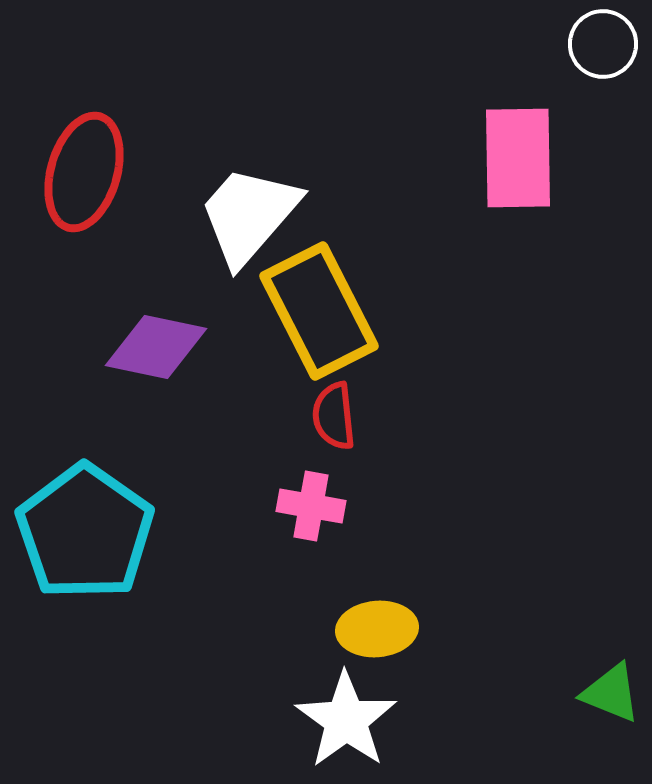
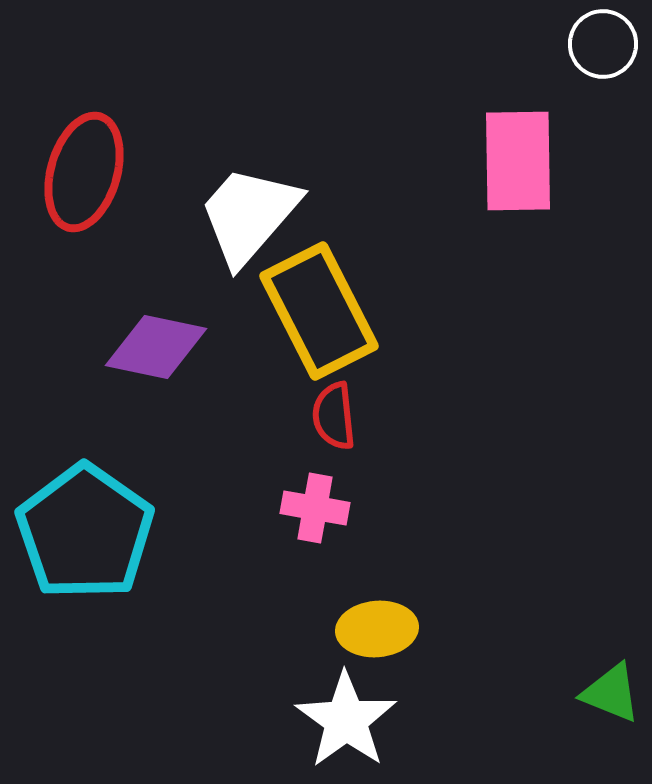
pink rectangle: moved 3 px down
pink cross: moved 4 px right, 2 px down
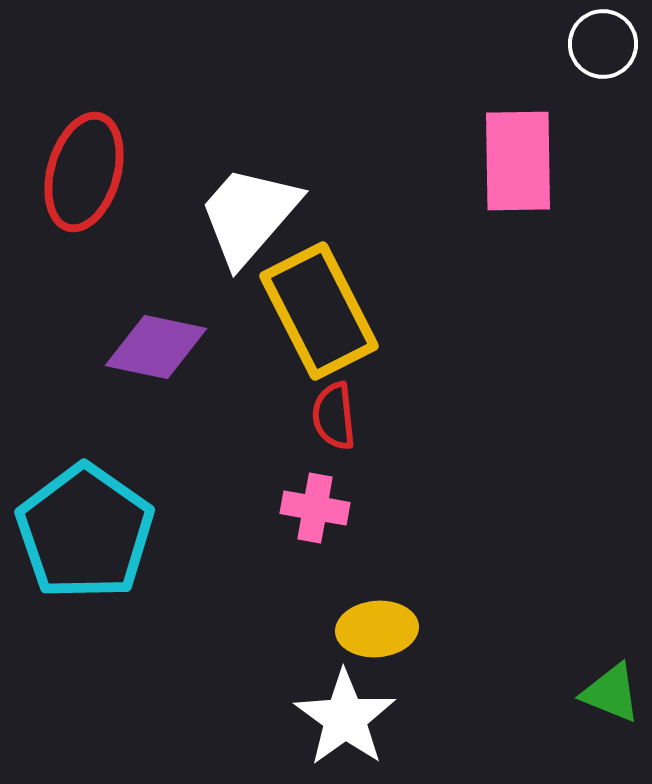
white star: moved 1 px left, 2 px up
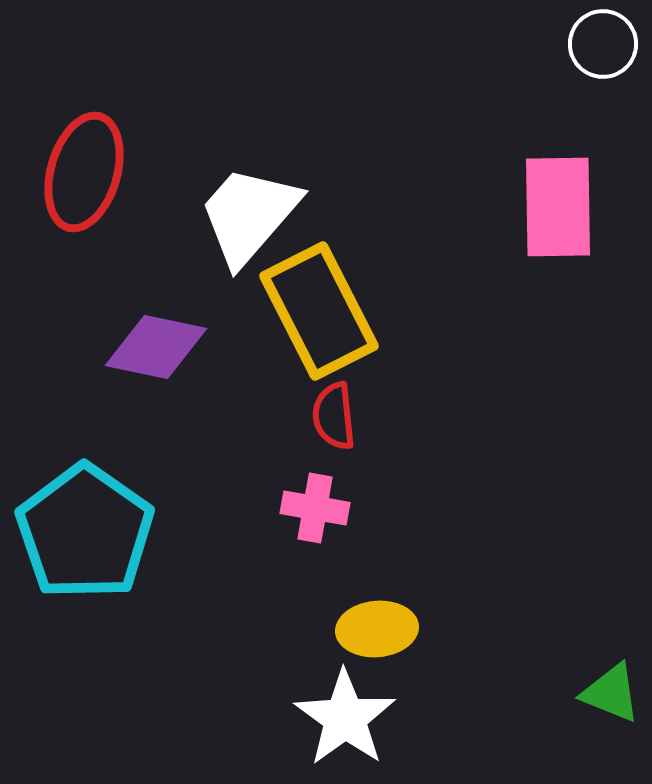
pink rectangle: moved 40 px right, 46 px down
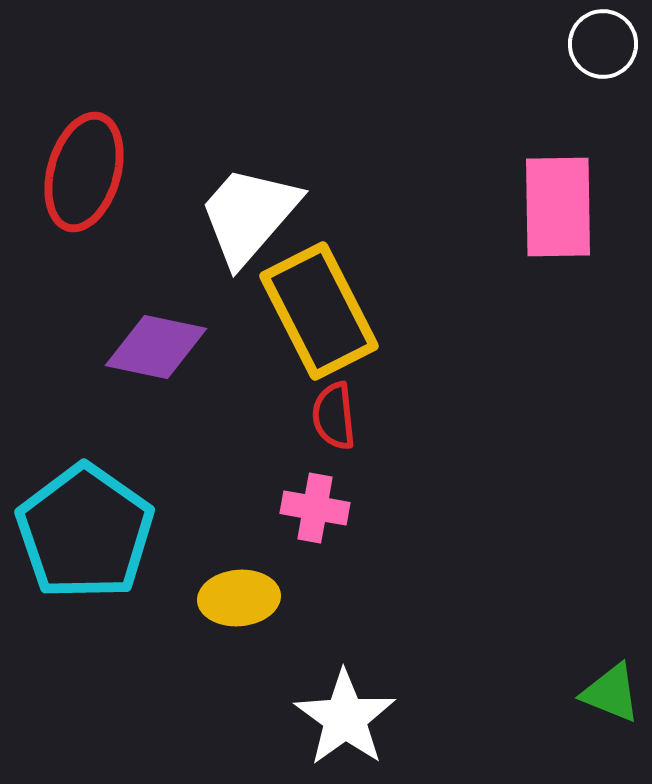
yellow ellipse: moved 138 px left, 31 px up
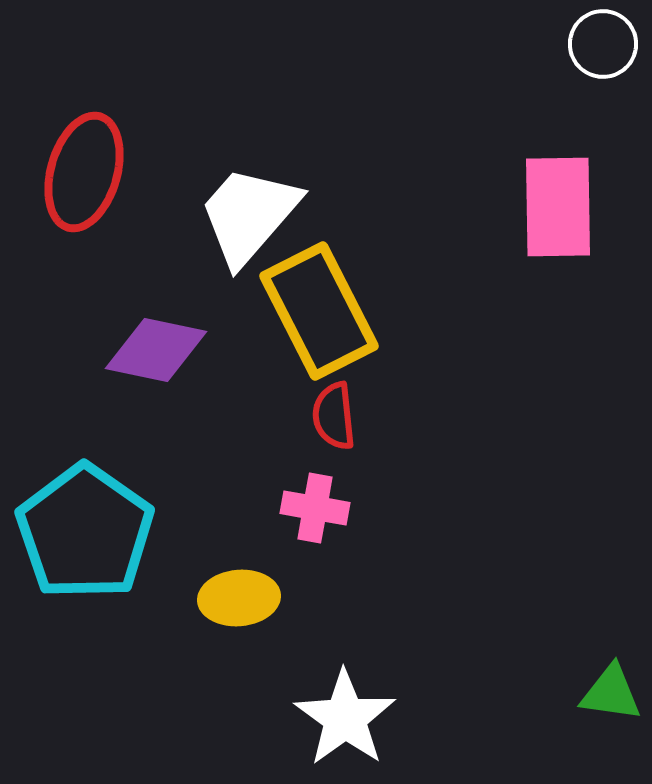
purple diamond: moved 3 px down
green triangle: rotated 14 degrees counterclockwise
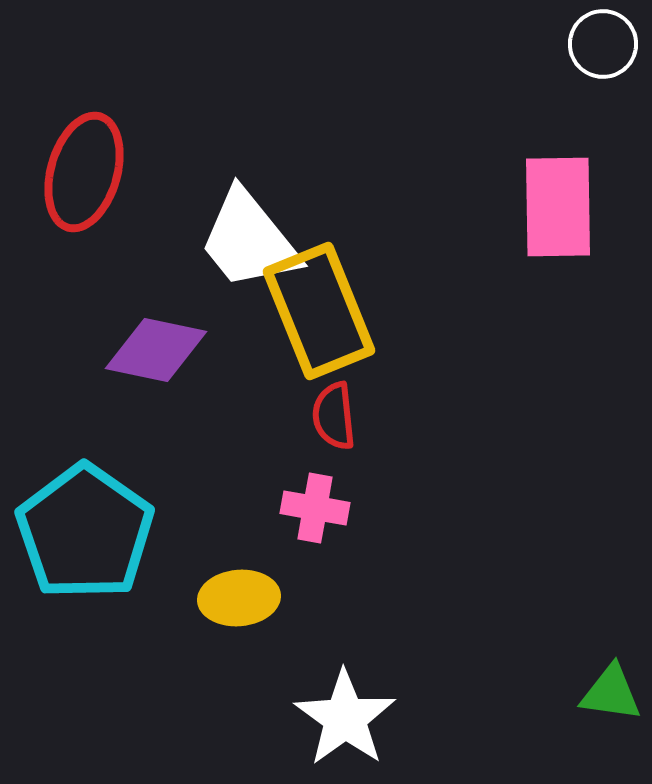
white trapezoid: moved 25 px down; rotated 80 degrees counterclockwise
yellow rectangle: rotated 5 degrees clockwise
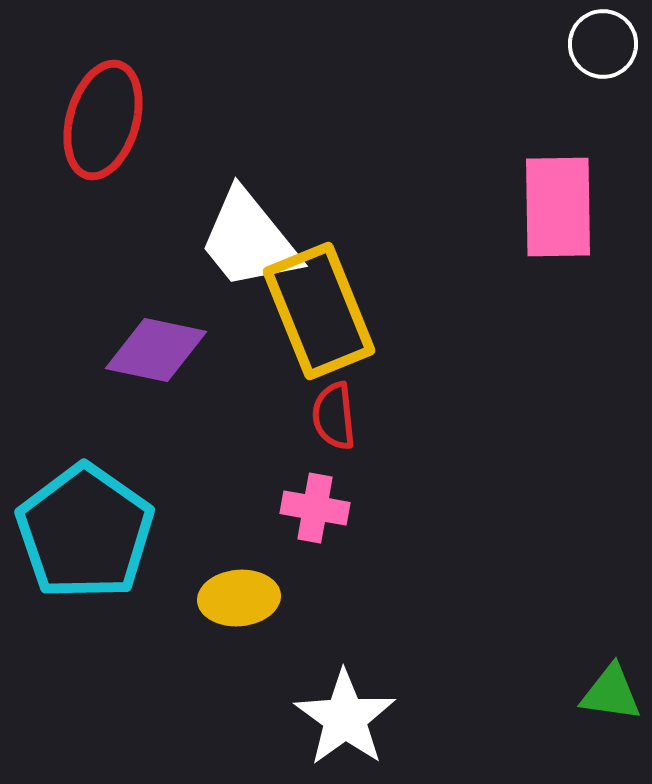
red ellipse: moved 19 px right, 52 px up
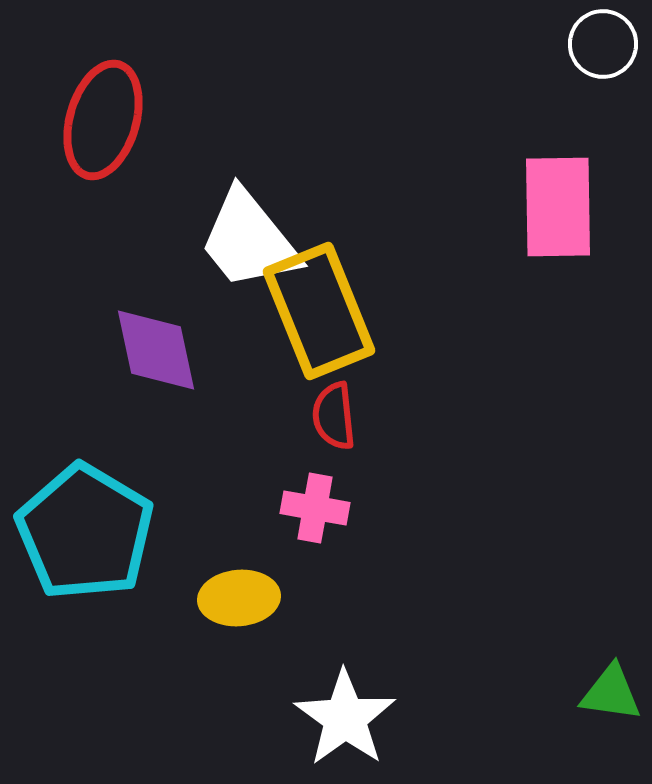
purple diamond: rotated 66 degrees clockwise
cyan pentagon: rotated 4 degrees counterclockwise
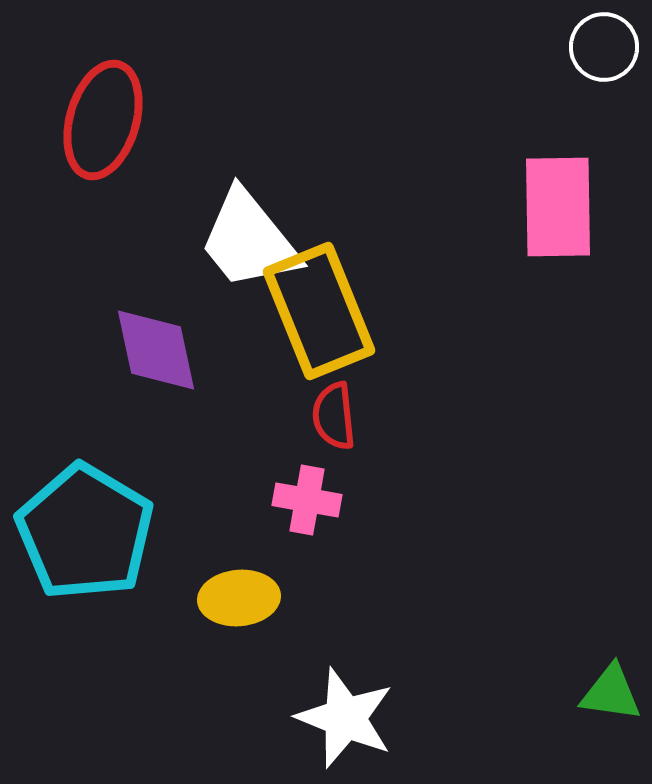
white circle: moved 1 px right, 3 px down
pink cross: moved 8 px left, 8 px up
white star: rotated 14 degrees counterclockwise
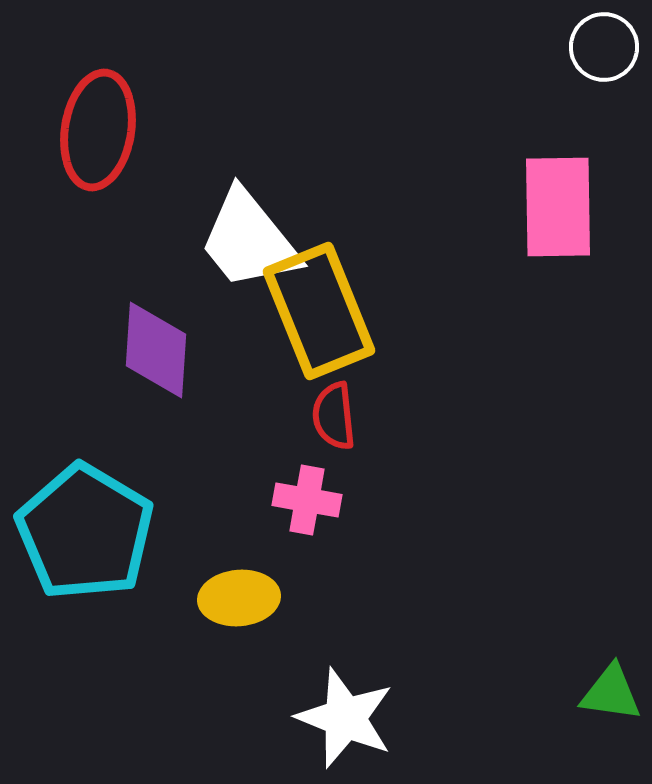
red ellipse: moved 5 px left, 10 px down; rotated 7 degrees counterclockwise
purple diamond: rotated 16 degrees clockwise
